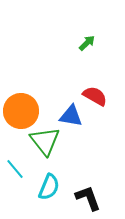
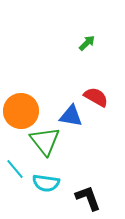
red semicircle: moved 1 px right, 1 px down
cyan semicircle: moved 3 px left, 4 px up; rotated 76 degrees clockwise
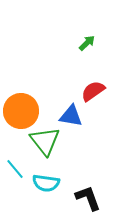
red semicircle: moved 3 px left, 6 px up; rotated 65 degrees counterclockwise
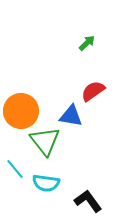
black L-shape: moved 3 px down; rotated 16 degrees counterclockwise
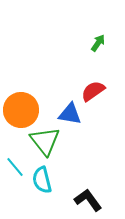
green arrow: moved 11 px right; rotated 12 degrees counterclockwise
orange circle: moved 1 px up
blue triangle: moved 1 px left, 2 px up
cyan line: moved 2 px up
cyan semicircle: moved 4 px left, 3 px up; rotated 68 degrees clockwise
black L-shape: moved 1 px up
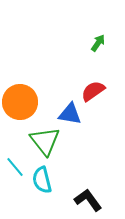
orange circle: moved 1 px left, 8 px up
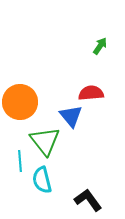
green arrow: moved 2 px right, 3 px down
red semicircle: moved 2 px left, 2 px down; rotated 30 degrees clockwise
blue triangle: moved 1 px right, 2 px down; rotated 40 degrees clockwise
cyan line: moved 5 px right, 6 px up; rotated 35 degrees clockwise
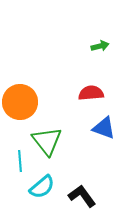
green arrow: rotated 42 degrees clockwise
blue triangle: moved 33 px right, 12 px down; rotated 30 degrees counterclockwise
green triangle: moved 2 px right
cyan semicircle: moved 7 px down; rotated 116 degrees counterclockwise
black L-shape: moved 6 px left, 4 px up
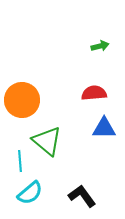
red semicircle: moved 3 px right
orange circle: moved 2 px right, 2 px up
blue triangle: rotated 20 degrees counterclockwise
green triangle: rotated 12 degrees counterclockwise
cyan semicircle: moved 12 px left, 6 px down
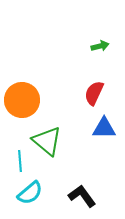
red semicircle: rotated 60 degrees counterclockwise
